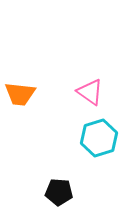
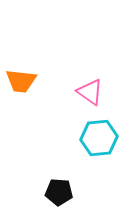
orange trapezoid: moved 1 px right, 13 px up
cyan hexagon: rotated 12 degrees clockwise
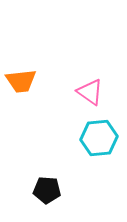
orange trapezoid: rotated 12 degrees counterclockwise
black pentagon: moved 12 px left, 2 px up
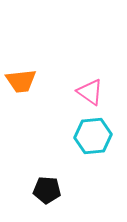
cyan hexagon: moved 6 px left, 2 px up
